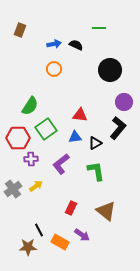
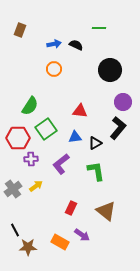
purple circle: moved 1 px left
red triangle: moved 4 px up
black line: moved 24 px left
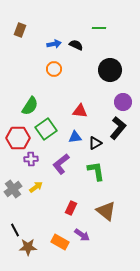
yellow arrow: moved 1 px down
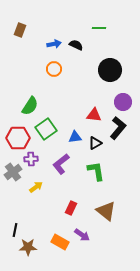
red triangle: moved 14 px right, 4 px down
gray cross: moved 17 px up
black line: rotated 40 degrees clockwise
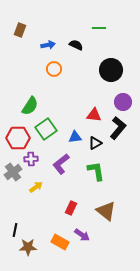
blue arrow: moved 6 px left, 1 px down
black circle: moved 1 px right
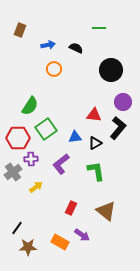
black semicircle: moved 3 px down
black line: moved 2 px right, 2 px up; rotated 24 degrees clockwise
